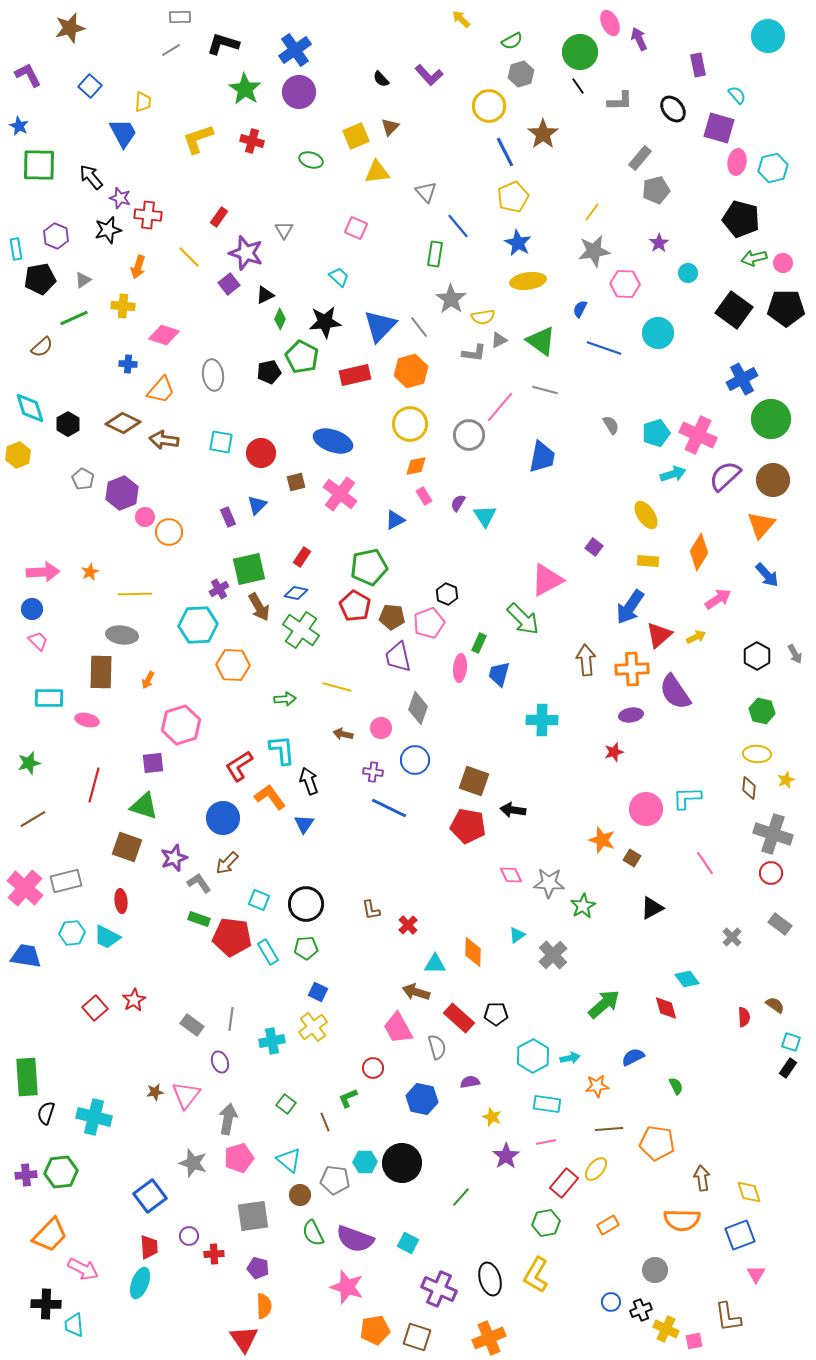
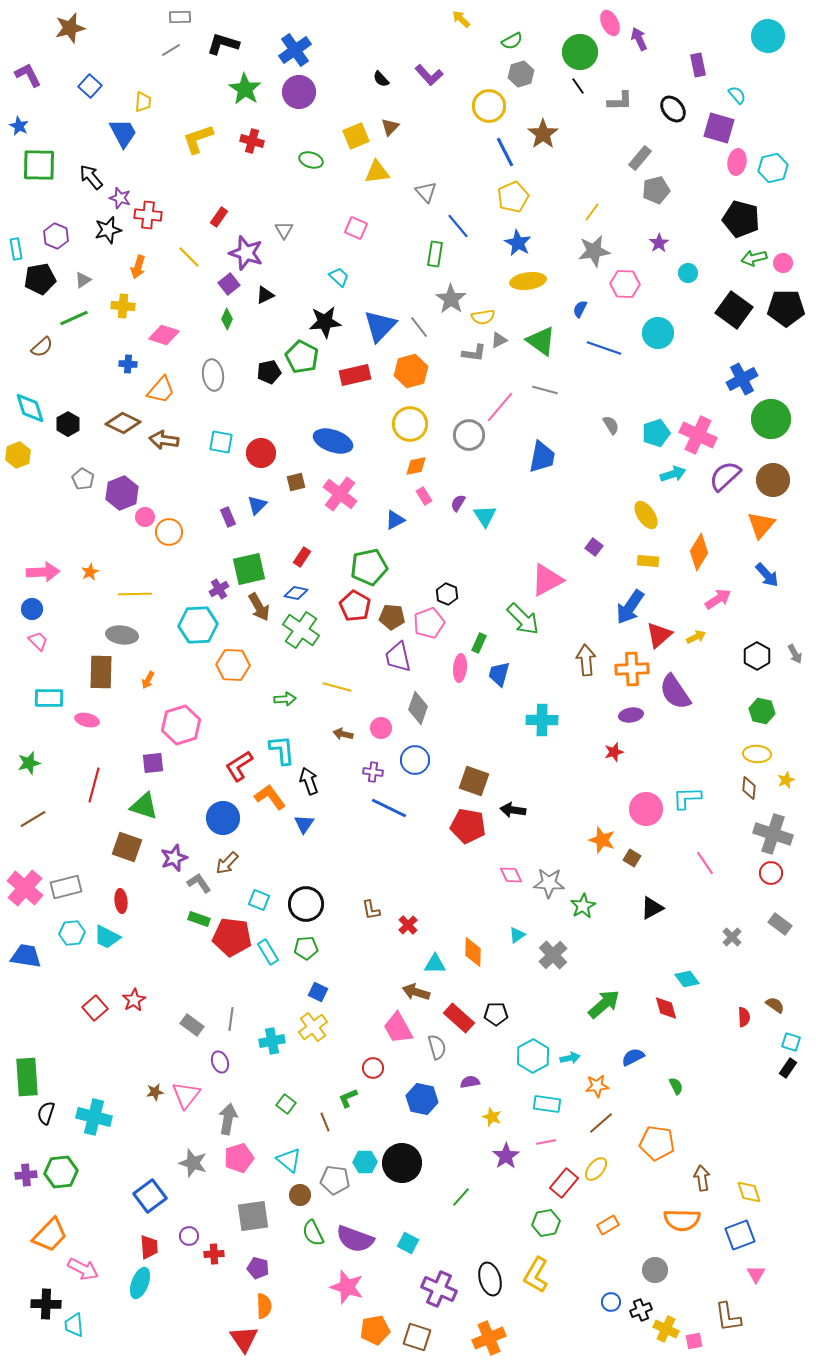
green diamond at (280, 319): moved 53 px left
gray rectangle at (66, 881): moved 6 px down
brown line at (609, 1129): moved 8 px left, 6 px up; rotated 36 degrees counterclockwise
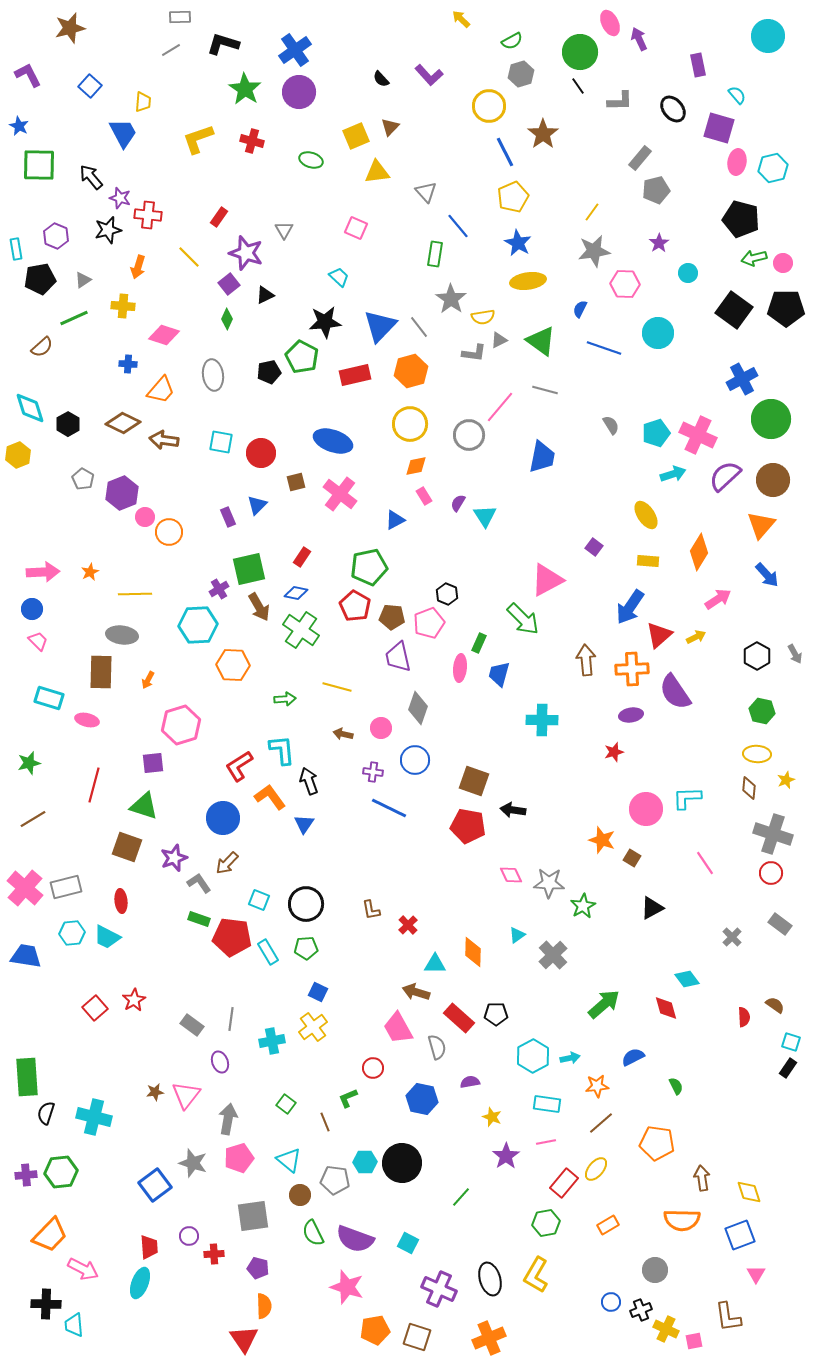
cyan rectangle at (49, 698): rotated 16 degrees clockwise
blue square at (150, 1196): moved 5 px right, 11 px up
